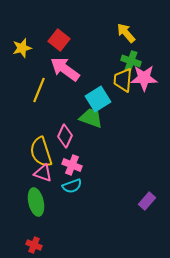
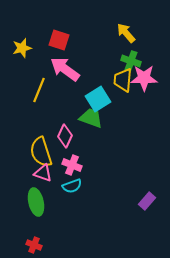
red square: rotated 20 degrees counterclockwise
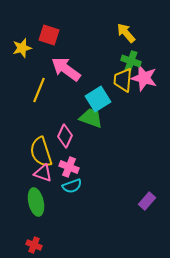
red square: moved 10 px left, 5 px up
pink arrow: moved 1 px right
pink star: rotated 16 degrees clockwise
pink cross: moved 3 px left, 2 px down
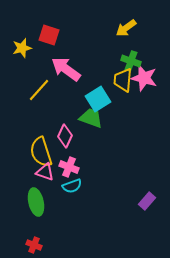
yellow arrow: moved 5 px up; rotated 85 degrees counterclockwise
yellow line: rotated 20 degrees clockwise
pink triangle: moved 2 px right, 1 px up
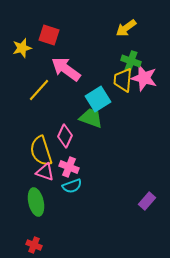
yellow semicircle: moved 1 px up
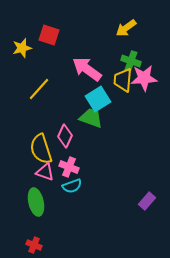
pink arrow: moved 21 px right
pink star: rotated 20 degrees counterclockwise
yellow line: moved 1 px up
yellow semicircle: moved 2 px up
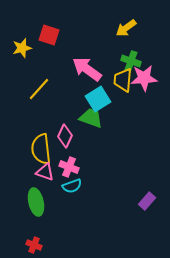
yellow semicircle: rotated 12 degrees clockwise
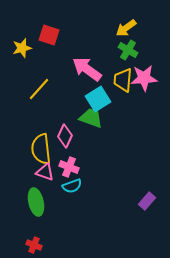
green cross: moved 3 px left, 11 px up; rotated 12 degrees clockwise
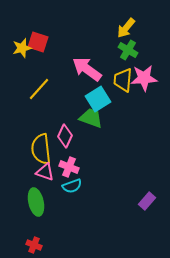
yellow arrow: rotated 15 degrees counterclockwise
red square: moved 11 px left, 7 px down
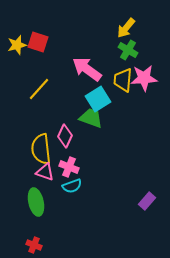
yellow star: moved 5 px left, 3 px up
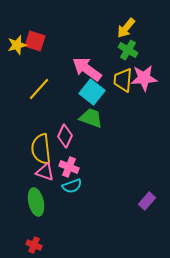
red square: moved 3 px left, 1 px up
cyan square: moved 6 px left, 7 px up; rotated 20 degrees counterclockwise
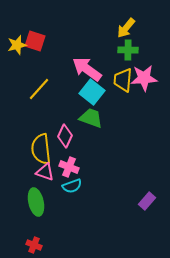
green cross: rotated 30 degrees counterclockwise
